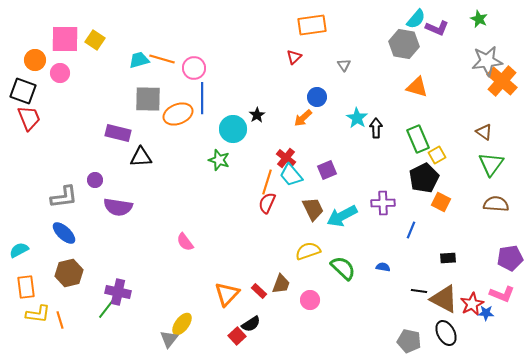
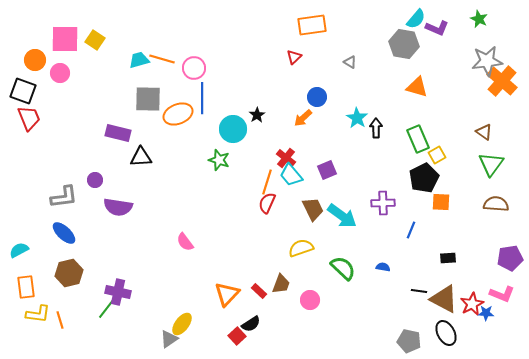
gray triangle at (344, 65): moved 6 px right, 3 px up; rotated 24 degrees counterclockwise
orange square at (441, 202): rotated 24 degrees counterclockwise
cyan arrow at (342, 216): rotated 116 degrees counterclockwise
yellow semicircle at (308, 251): moved 7 px left, 3 px up
gray triangle at (169, 339): rotated 18 degrees clockwise
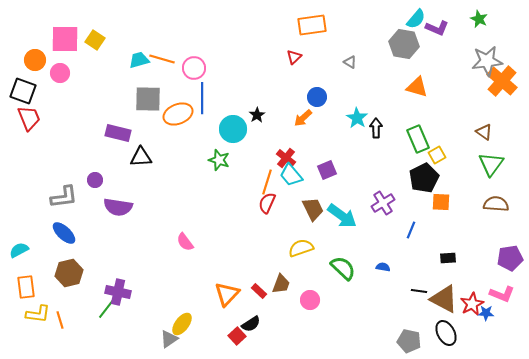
purple cross at (383, 203): rotated 30 degrees counterclockwise
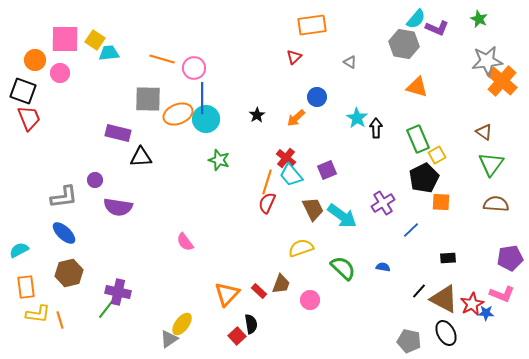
cyan trapezoid at (139, 60): moved 30 px left, 7 px up; rotated 10 degrees clockwise
orange arrow at (303, 118): moved 7 px left
cyan circle at (233, 129): moved 27 px left, 10 px up
blue line at (411, 230): rotated 24 degrees clockwise
black line at (419, 291): rotated 56 degrees counterclockwise
black semicircle at (251, 324): rotated 66 degrees counterclockwise
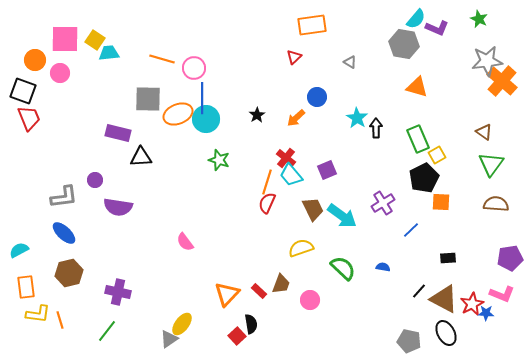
green line at (107, 308): moved 23 px down
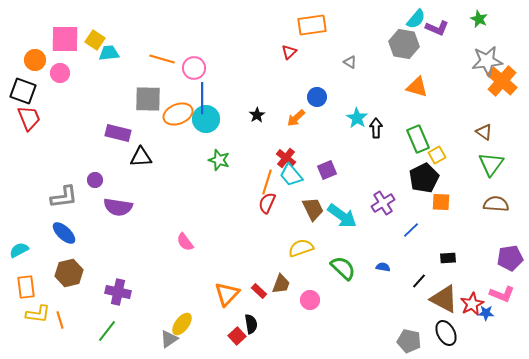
red triangle at (294, 57): moved 5 px left, 5 px up
black line at (419, 291): moved 10 px up
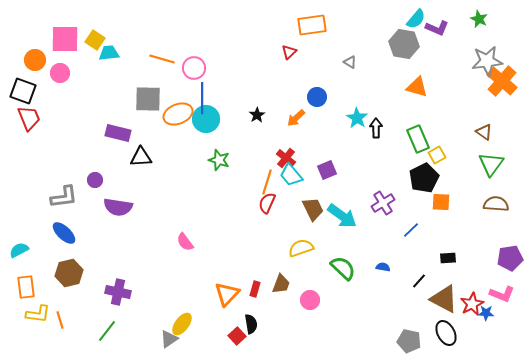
red rectangle at (259, 291): moved 4 px left, 2 px up; rotated 63 degrees clockwise
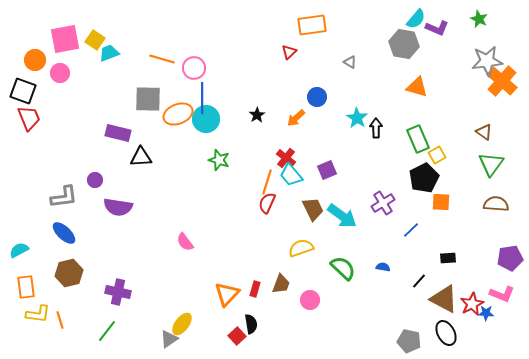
pink square at (65, 39): rotated 12 degrees counterclockwise
cyan trapezoid at (109, 53): rotated 15 degrees counterclockwise
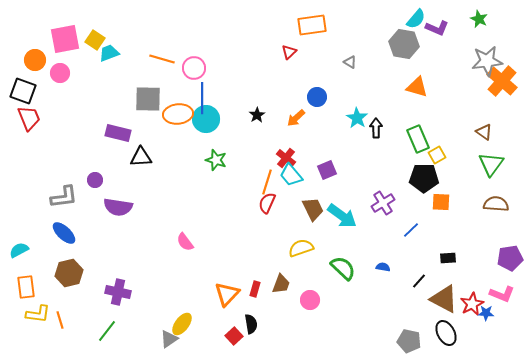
orange ellipse at (178, 114): rotated 16 degrees clockwise
green star at (219, 160): moved 3 px left
black pentagon at (424, 178): rotated 28 degrees clockwise
red square at (237, 336): moved 3 px left
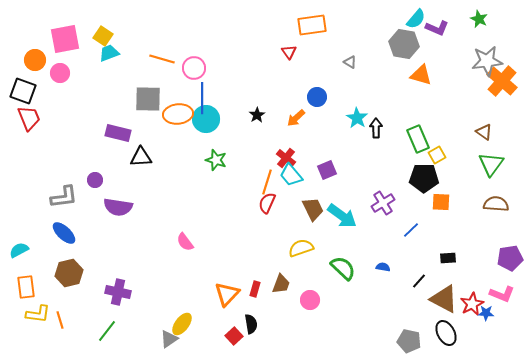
yellow square at (95, 40): moved 8 px right, 4 px up
red triangle at (289, 52): rotated 21 degrees counterclockwise
orange triangle at (417, 87): moved 4 px right, 12 px up
